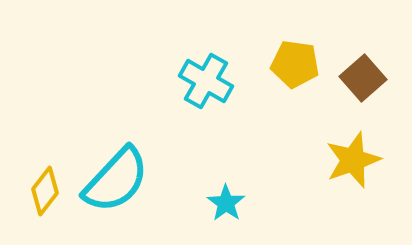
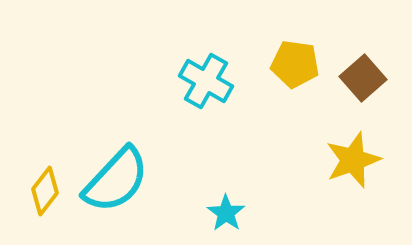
cyan star: moved 10 px down
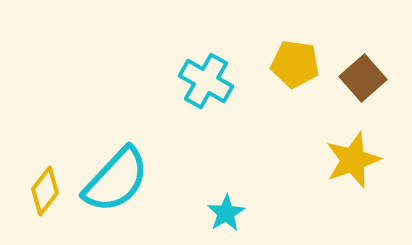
cyan star: rotated 6 degrees clockwise
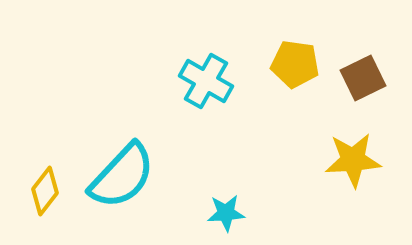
brown square: rotated 15 degrees clockwise
yellow star: rotated 16 degrees clockwise
cyan semicircle: moved 6 px right, 4 px up
cyan star: rotated 27 degrees clockwise
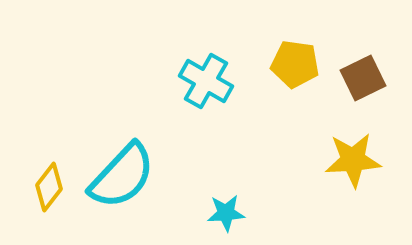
yellow diamond: moved 4 px right, 4 px up
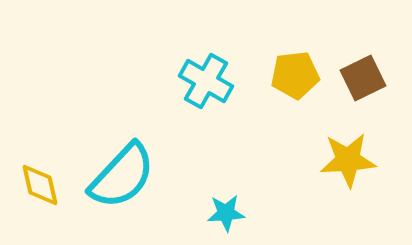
yellow pentagon: moved 11 px down; rotated 15 degrees counterclockwise
yellow star: moved 5 px left
yellow diamond: moved 9 px left, 2 px up; rotated 51 degrees counterclockwise
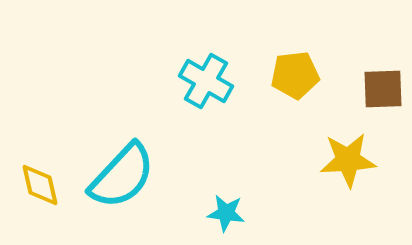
brown square: moved 20 px right, 11 px down; rotated 24 degrees clockwise
cyan star: rotated 12 degrees clockwise
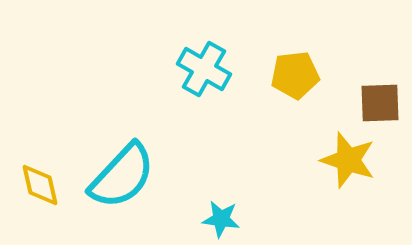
cyan cross: moved 2 px left, 12 px up
brown square: moved 3 px left, 14 px down
yellow star: rotated 22 degrees clockwise
cyan star: moved 5 px left, 6 px down
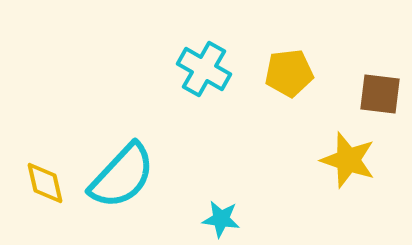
yellow pentagon: moved 6 px left, 2 px up
brown square: moved 9 px up; rotated 9 degrees clockwise
yellow diamond: moved 5 px right, 2 px up
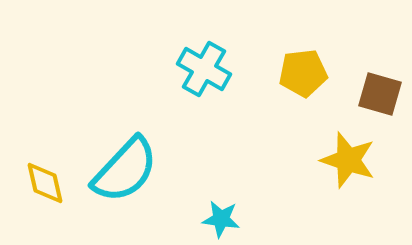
yellow pentagon: moved 14 px right
brown square: rotated 9 degrees clockwise
cyan semicircle: moved 3 px right, 6 px up
